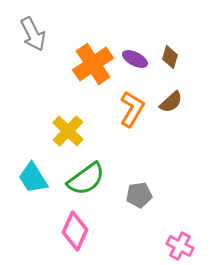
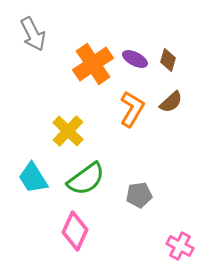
brown diamond: moved 2 px left, 3 px down
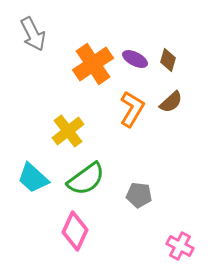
yellow cross: rotated 8 degrees clockwise
cyan trapezoid: rotated 16 degrees counterclockwise
gray pentagon: rotated 15 degrees clockwise
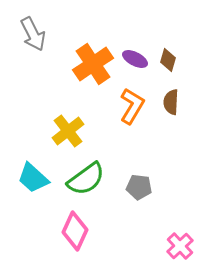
brown semicircle: rotated 135 degrees clockwise
orange L-shape: moved 3 px up
gray pentagon: moved 8 px up
pink cross: rotated 20 degrees clockwise
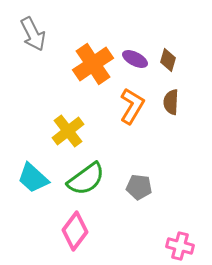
pink diamond: rotated 12 degrees clockwise
pink cross: rotated 32 degrees counterclockwise
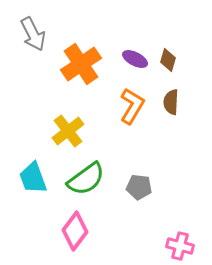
orange cross: moved 12 px left
cyan trapezoid: rotated 28 degrees clockwise
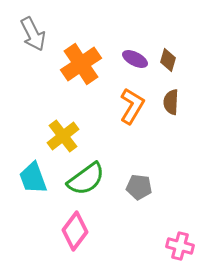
yellow cross: moved 5 px left, 5 px down
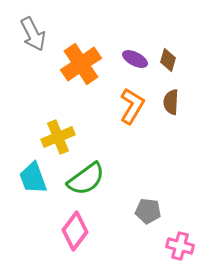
yellow cross: moved 5 px left, 1 px down; rotated 16 degrees clockwise
gray pentagon: moved 9 px right, 24 px down
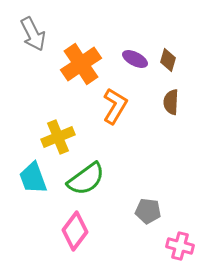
orange L-shape: moved 17 px left
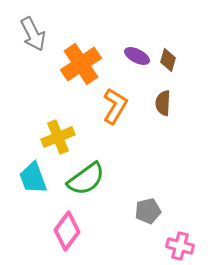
purple ellipse: moved 2 px right, 3 px up
brown semicircle: moved 8 px left, 1 px down
gray pentagon: rotated 20 degrees counterclockwise
pink diamond: moved 8 px left
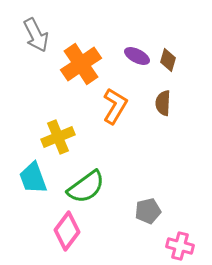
gray arrow: moved 3 px right, 1 px down
green semicircle: moved 8 px down
